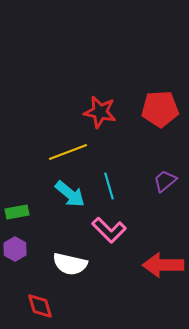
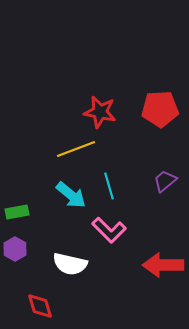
yellow line: moved 8 px right, 3 px up
cyan arrow: moved 1 px right, 1 px down
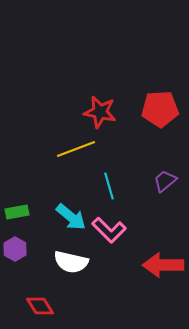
cyan arrow: moved 22 px down
white semicircle: moved 1 px right, 2 px up
red diamond: rotated 16 degrees counterclockwise
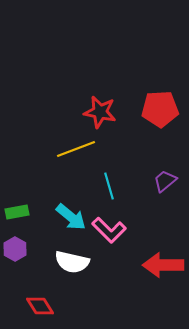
white semicircle: moved 1 px right
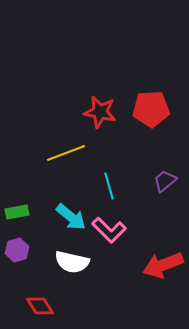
red pentagon: moved 9 px left
yellow line: moved 10 px left, 4 px down
purple hexagon: moved 2 px right, 1 px down; rotated 15 degrees clockwise
red arrow: rotated 21 degrees counterclockwise
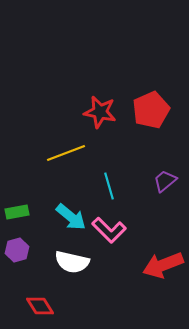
red pentagon: moved 1 px down; rotated 21 degrees counterclockwise
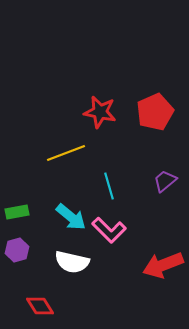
red pentagon: moved 4 px right, 2 px down
